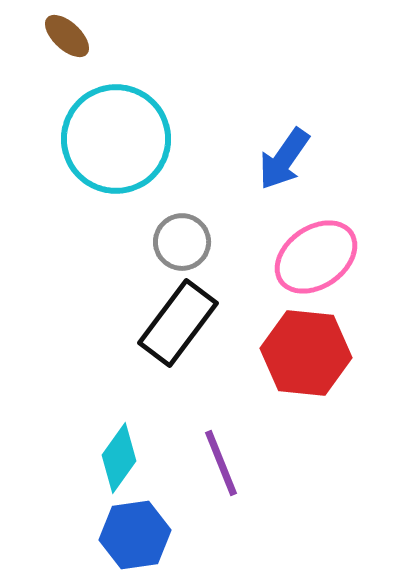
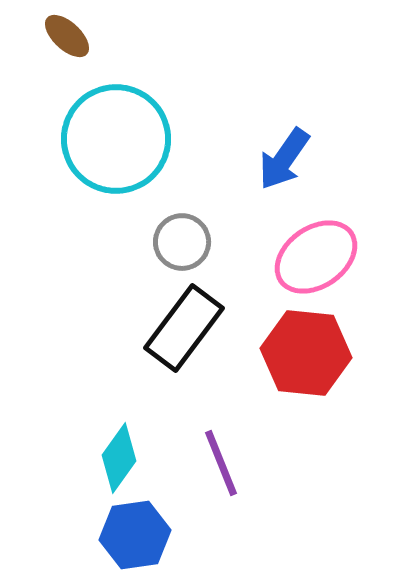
black rectangle: moved 6 px right, 5 px down
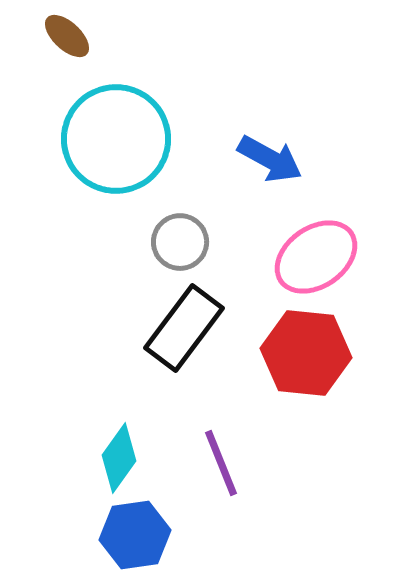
blue arrow: moved 14 px left; rotated 96 degrees counterclockwise
gray circle: moved 2 px left
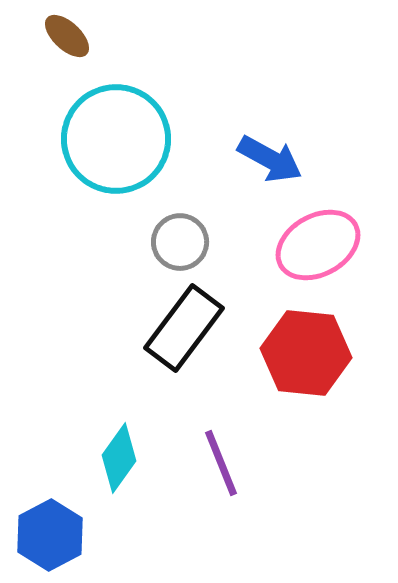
pink ellipse: moved 2 px right, 12 px up; rotated 6 degrees clockwise
blue hexagon: moved 85 px left; rotated 20 degrees counterclockwise
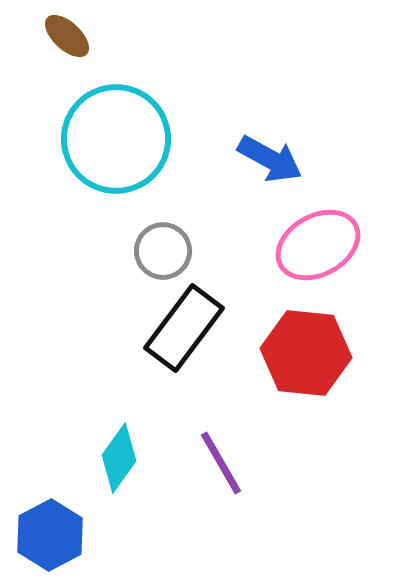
gray circle: moved 17 px left, 9 px down
purple line: rotated 8 degrees counterclockwise
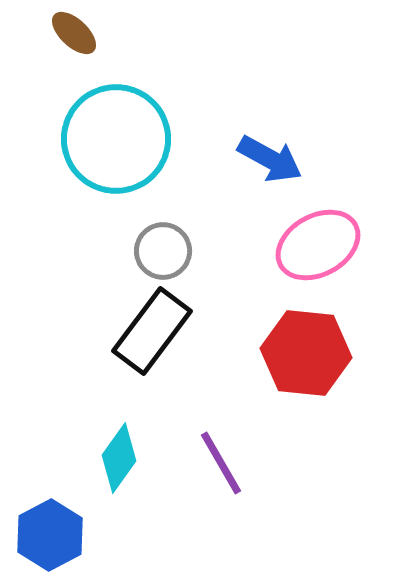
brown ellipse: moved 7 px right, 3 px up
black rectangle: moved 32 px left, 3 px down
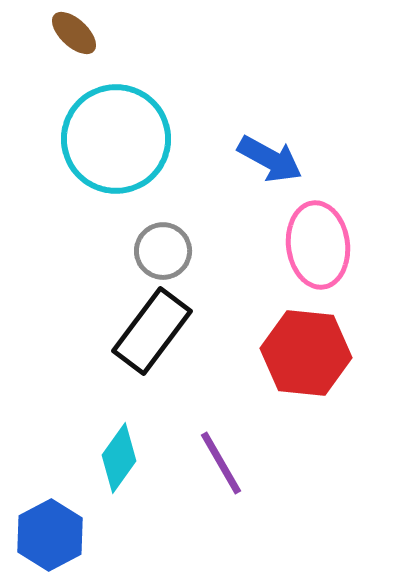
pink ellipse: rotated 68 degrees counterclockwise
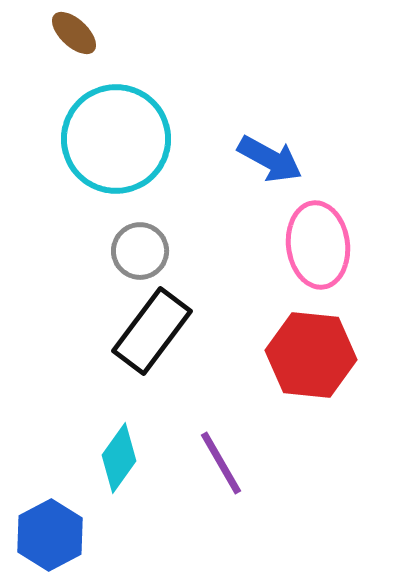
gray circle: moved 23 px left
red hexagon: moved 5 px right, 2 px down
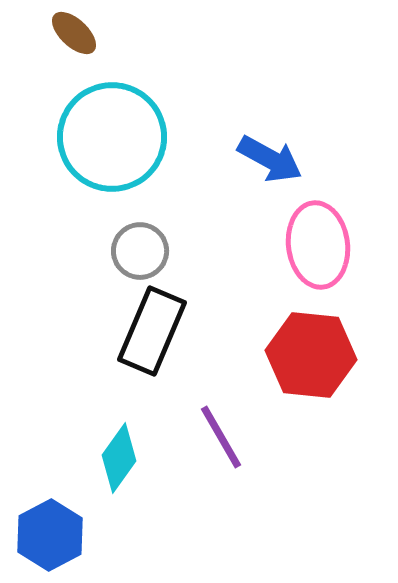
cyan circle: moved 4 px left, 2 px up
black rectangle: rotated 14 degrees counterclockwise
purple line: moved 26 px up
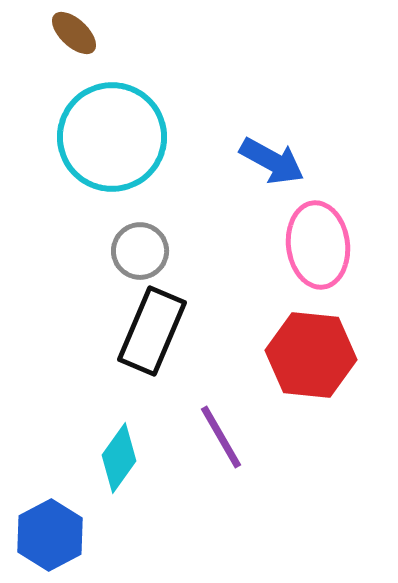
blue arrow: moved 2 px right, 2 px down
